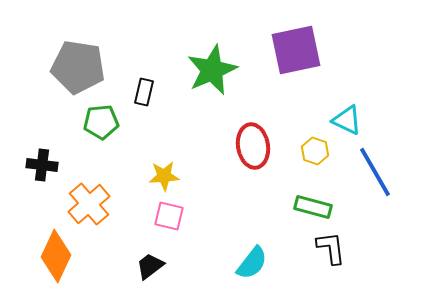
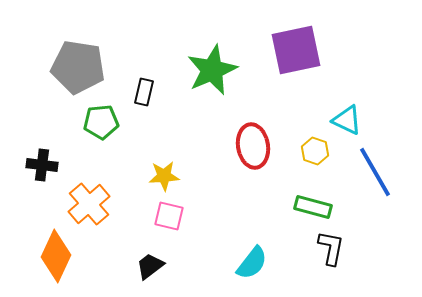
black L-shape: rotated 18 degrees clockwise
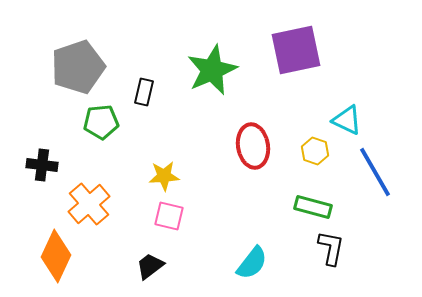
gray pentagon: rotated 28 degrees counterclockwise
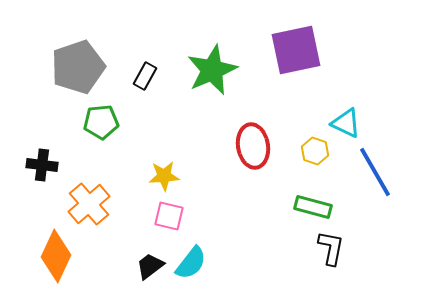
black rectangle: moved 1 px right, 16 px up; rotated 16 degrees clockwise
cyan triangle: moved 1 px left, 3 px down
cyan semicircle: moved 61 px left
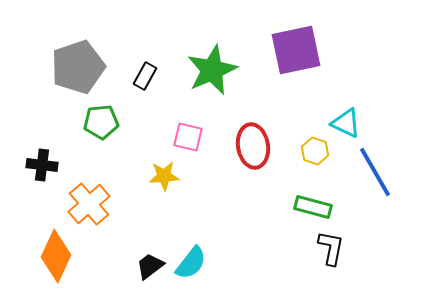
pink square: moved 19 px right, 79 px up
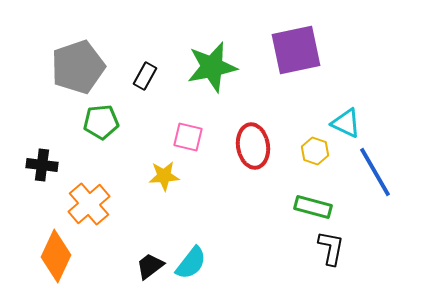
green star: moved 3 px up; rotated 12 degrees clockwise
